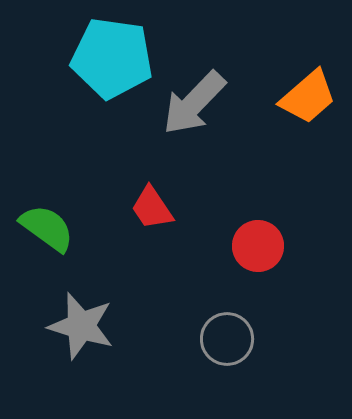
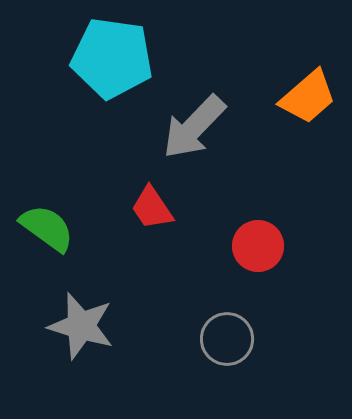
gray arrow: moved 24 px down
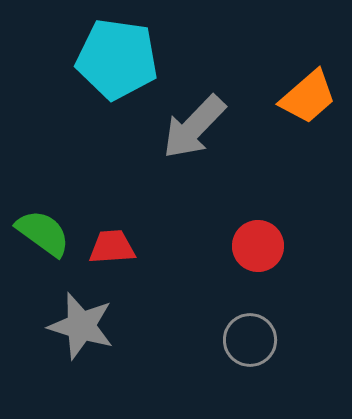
cyan pentagon: moved 5 px right, 1 px down
red trapezoid: moved 40 px left, 39 px down; rotated 120 degrees clockwise
green semicircle: moved 4 px left, 5 px down
gray circle: moved 23 px right, 1 px down
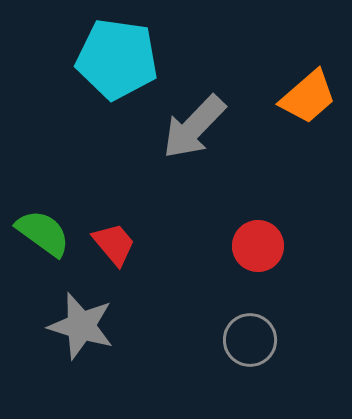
red trapezoid: moved 2 px right, 3 px up; rotated 54 degrees clockwise
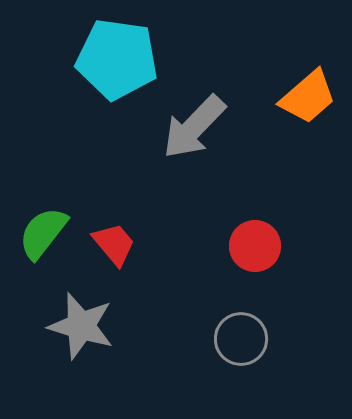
green semicircle: rotated 88 degrees counterclockwise
red circle: moved 3 px left
gray circle: moved 9 px left, 1 px up
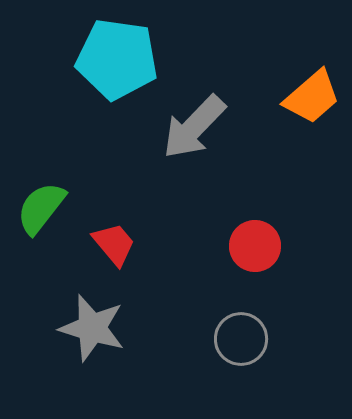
orange trapezoid: moved 4 px right
green semicircle: moved 2 px left, 25 px up
gray star: moved 11 px right, 2 px down
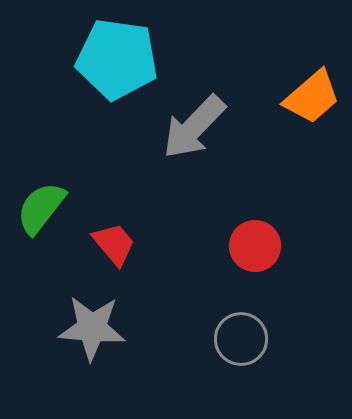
gray star: rotated 12 degrees counterclockwise
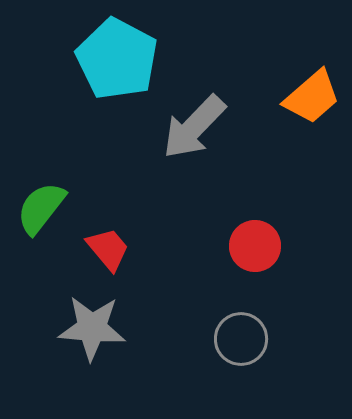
cyan pentagon: rotated 20 degrees clockwise
red trapezoid: moved 6 px left, 5 px down
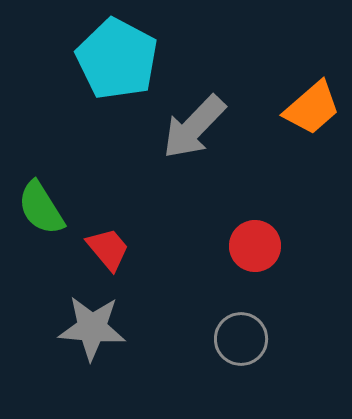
orange trapezoid: moved 11 px down
green semicircle: rotated 70 degrees counterclockwise
